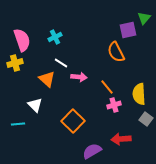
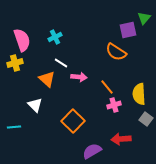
orange semicircle: rotated 30 degrees counterclockwise
cyan line: moved 4 px left, 3 px down
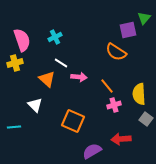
orange line: moved 1 px up
orange square: rotated 20 degrees counterclockwise
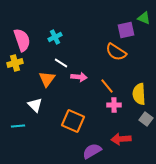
green triangle: rotated 48 degrees counterclockwise
purple square: moved 2 px left
orange triangle: rotated 24 degrees clockwise
pink cross: rotated 16 degrees clockwise
cyan line: moved 4 px right, 1 px up
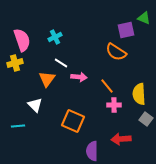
purple semicircle: rotated 60 degrees counterclockwise
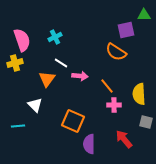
green triangle: moved 3 px up; rotated 24 degrees counterclockwise
pink arrow: moved 1 px right, 1 px up
gray square: moved 3 px down; rotated 24 degrees counterclockwise
red arrow: moved 3 px right; rotated 54 degrees clockwise
purple semicircle: moved 3 px left, 7 px up
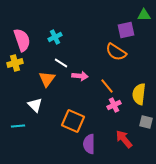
yellow semicircle: rotated 10 degrees clockwise
pink cross: rotated 24 degrees counterclockwise
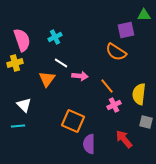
white triangle: moved 11 px left
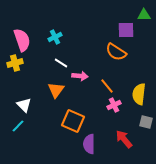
purple square: rotated 12 degrees clockwise
orange triangle: moved 9 px right, 11 px down
cyan line: rotated 40 degrees counterclockwise
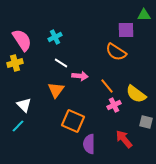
pink semicircle: rotated 15 degrees counterclockwise
yellow semicircle: moved 3 px left; rotated 60 degrees counterclockwise
